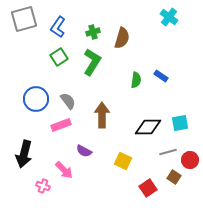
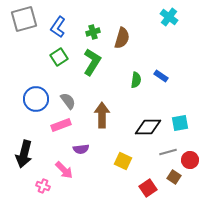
purple semicircle: moved 3 px left, 2 px up; rotated 35 degrees counterclockwise
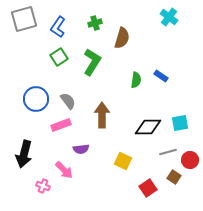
green cross: moved 2 px right, 9 px up
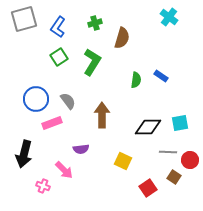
pink rectangle: moved 9 px left, 2 px up
gray line: rotated 18 degrees clockwise
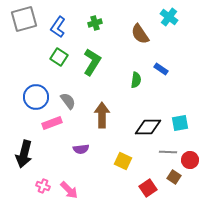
brown semicircle: moved 18 px right, 4 px up; rotated 130 degrees clockwise
green square: rotated 24 degrees counterclockwise
blue rectangle: moved 7 px up
blue circle: moved 2 px up
pink arrow: moved 5 px right, 20 px down
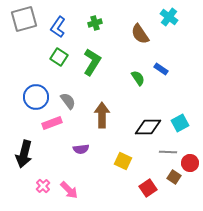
green semicircle: moved 2 px right, 2 px up; rotated 42 degrees counterclockwise
cyan square: rotated 18 degrees counterclockwise
red circle: moved 3 px down
pink cross: rotated 24 degrees clockwise
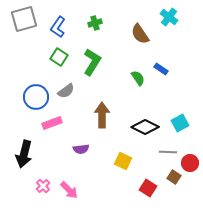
gray semicircle: moved 2 px left, 10 px up; rotated 90 degrees clockwise
black diamond: moved 3 px left; rotated 28 degrees clockwise
red square: rotated 24 degrees counterclockwise
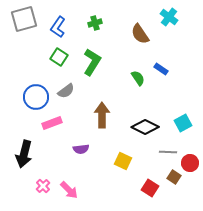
cyan square: moved 3 px right
red square: moved 2 px right
